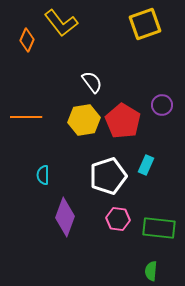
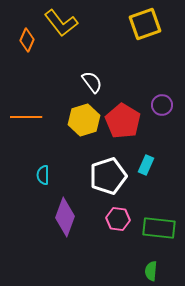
yellow hexagon: rotated 8 degrees counterclockwise
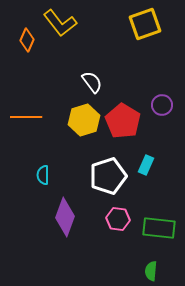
yellow L-shape: moved 1 px left
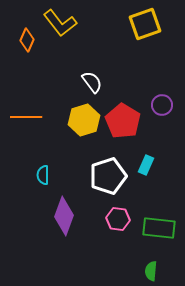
purple diamond: moved 1 px left, 1 px up
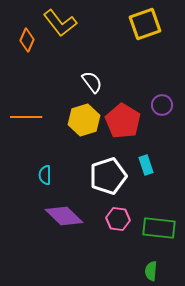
cyan rectangle: rotated 42 degrees counterclockwise
cyan semicircle: moved 2 px right
purple diamond: rotated 66 degrees counterclockwise
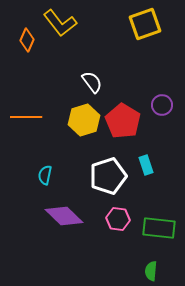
cyan semicircle: rotated 12 degrees clockwise
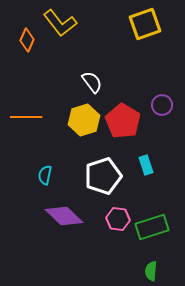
white pentagon: moved 5 px left
green rectangle: moved 7 px left, 1 px up; rotated 24 degrees counterclockwise
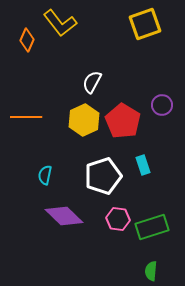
white semicircle: rotated 115 degrees counterclockwise
yellow hexagon: rotated 8 degrees counterclockwise
cyan rectangle: moved 3 px left
